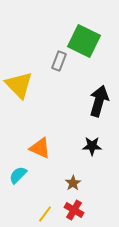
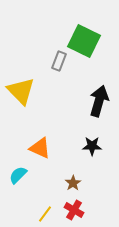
yellow triangle: moved 2 px right, 6 px down
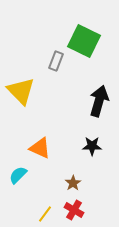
gray rectangle: moved 3 px left
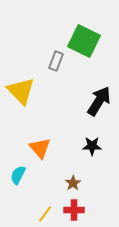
black arrow: rotated 16 degrees clockwise
orange triangle: rotated 25 degrees clockwise
cyan semicircle: rotated 18 degrees counterclockwise
red cross: rotated 30 degrees counterclockwise
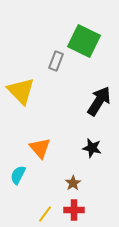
black star: moved 2 px down; rotated 12 degrees clockwise
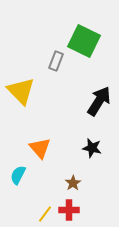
red cross: moved 5 px left
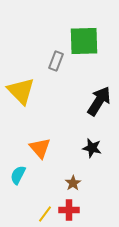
green square: rotated 28 degrees counterclockwise
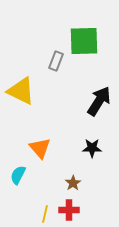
yellow triangle: rotated 20 degrees counterclockwise
black star: rotated 12 degrees counterclockwise
yellow line: rotated 24 degrees counterclockwise
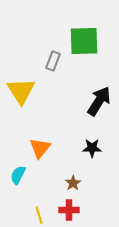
gray rectangle: moved 3 px left
yellow triangle: rotated 32 degrees clockwise
orange triangle: rotated 20 degrees clockwise
yellow line: moved 6 px left, 1 px down; rotated 30 degrees counterclockwise
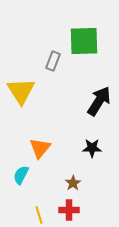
cyan semicircle: moved 3 px right
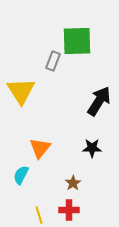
green square: moved 7 px left
